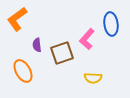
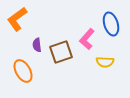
blue ellipse: rotated 10 degrees counterclockwise
brown square: moved 1 px left, 1 px up
yellow semicircle: moved 12 px right, 16 px up
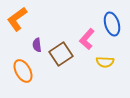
blue ellipse: moved 1 px right
brown square: moved 2 px down; rotated 15 degrees counterclockwise
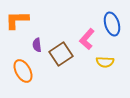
orange L-shape: moved 1 px down; rotated 35 degrees clockwise
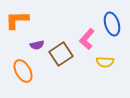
purple semicircle: rotated 96 degrees counterclockwise
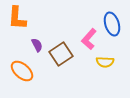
orange L-shape: moved 2 px up; rotated 85 degrees counterclockwise
pink L-shape: moved 2 px right
purple semicircle: rotated 104 degrees counterclockwise
orange ellipse: moved 1 px left; rotated 20 degrees counterclockwise
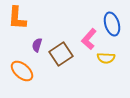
purple semicircle: rotated 136 degrees counterclockwise
yellow semicircle: moved 1 px right, 4 px up
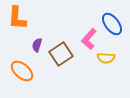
blue ellipse: rotated 20 degrees counterclockwise
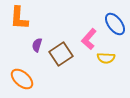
orange L-shape: moved 2 px right
blue ellipse: moved 3 px right
orange ellipse: moved 8 px down
